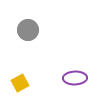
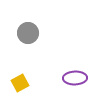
gray circle: moved 3 px down
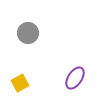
purple ellipse: rotated 55 degrees counterclockwise
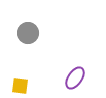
yellow square: moved 3 px down; rotated 36 degrees clockwise
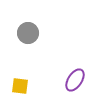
purple ellipse: moved 2 px down
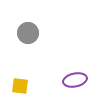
purple ellipse: rotated 45 degrees clockwise
